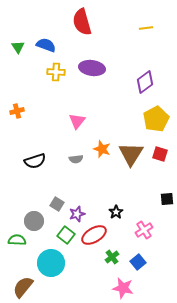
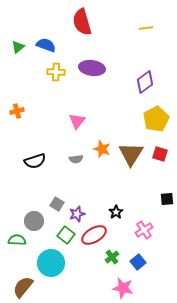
green triangle: rotated 24 degrees clockwise
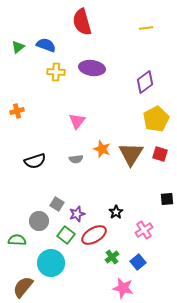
gray circle: moved 5 px right
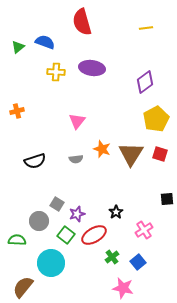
blue semicircle: moved 1 px left, 3 px up
